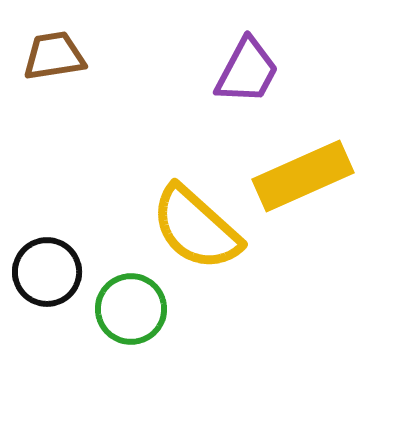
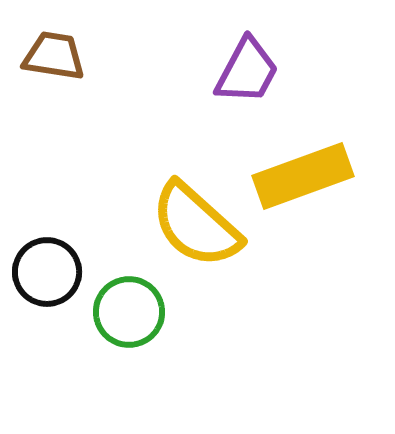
brown trapezoid: rotated 18 degrees clockwise
yellow rectangle: rotated 4 degrees clockwise
yellow semicircle: moved 3 px up
green circle: moved 2 px left, 3 px down
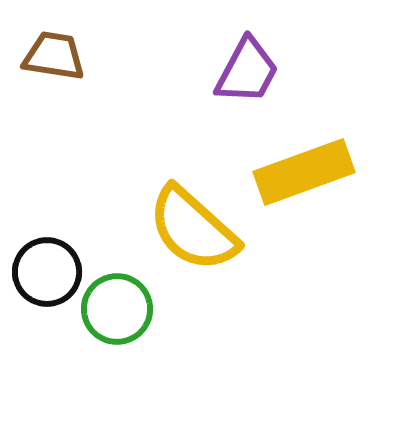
yellow rectangle: moved 1 px right, 4 px up
yellow semicircle: moved 3 px left, 4 px down
green circle: moved 12 px left, 3 px up
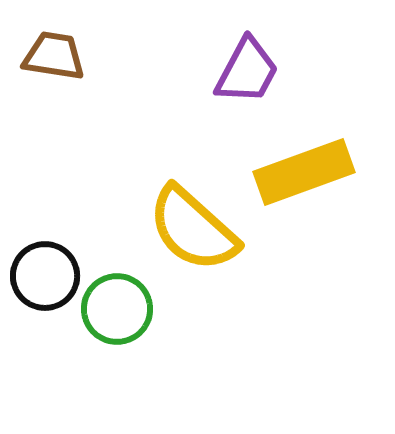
black circle: moved 2 px left, 4 px down
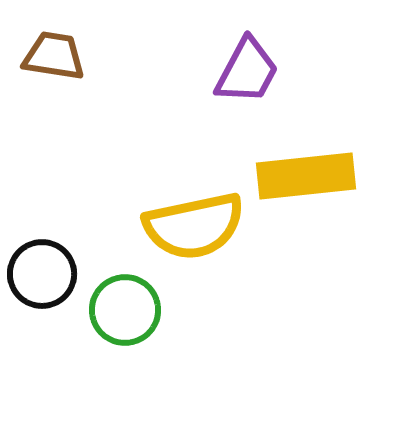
yellow rectangle: moved 2 px right, 4 px down; rotated 14 degrees clockwise
yellow semicircle: moved 1 px right, 3 px up; rotated 54 degrees counterclockwise
black circle: moved 3 px left, 2 px up
green circle: moved 8 px right, 1 px down
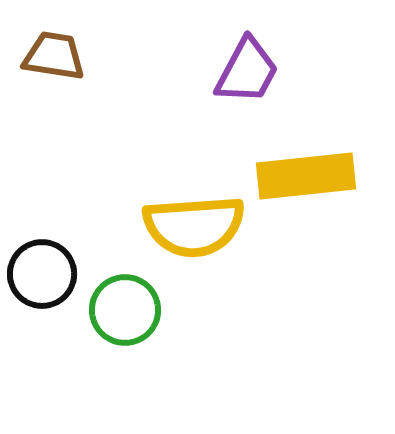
yellow semicircle: rotated 8 degrees clockwise
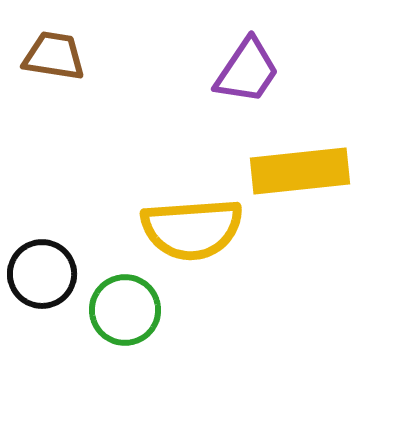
purple trapezoid: rotated 6 degrees clockwise
yellow rectangle: moved 6 px left, 5 px up
yellow semicircle: moved 2 px left, 3 px down
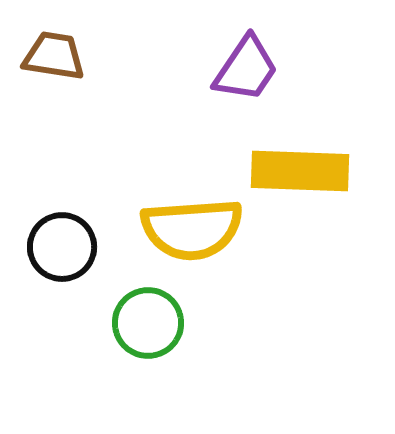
purple trapezoid: moved 1 px left, 2 px up
yellow rectangle: rotated 8 degrees clockwise
black circle: moved 20 px right, 27 px up
green circle: moved 23 px right, 13 px down
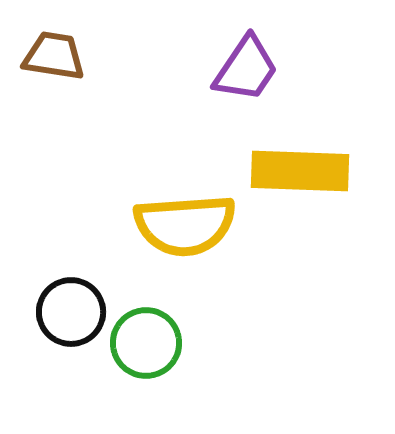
yellow semicircle: moved 7 px left, 4 px up
black circle: moved 9 px right, 65 px down
green circle: moved 2 px left, 20 px down
